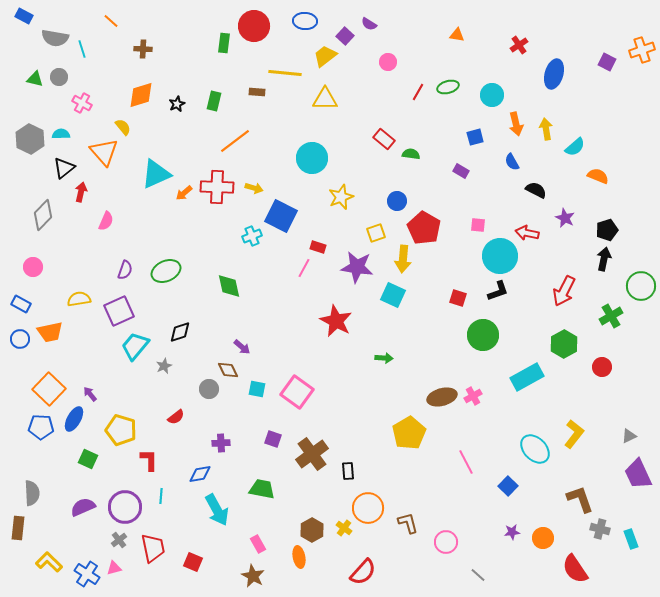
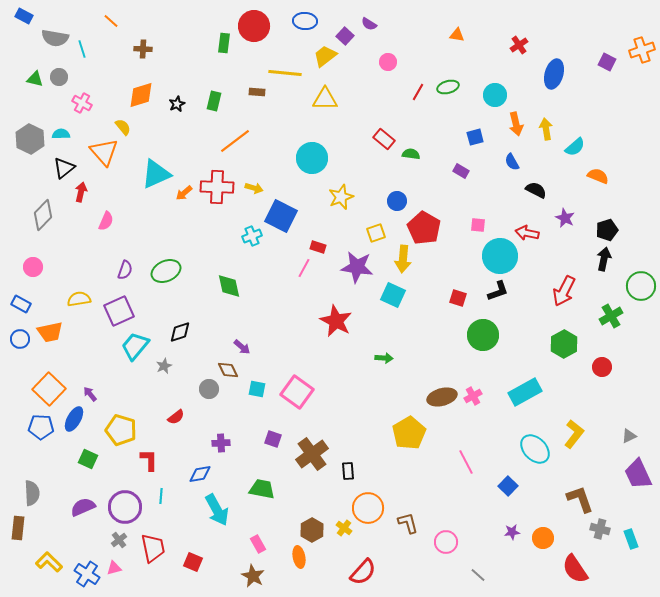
cyan circle at (492, 95): moved 3 px right
cyan rectangle at (527, 377): moved 2 px left, 15 px down
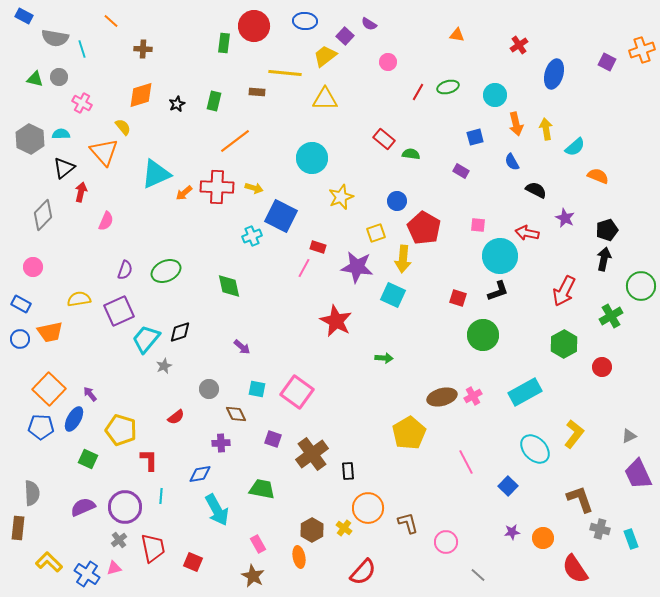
cyan trapezoid at (135, 346): moved 11 px right, 7 px up
brown diamond at (228, 370): moved 8 px right, 44 px down
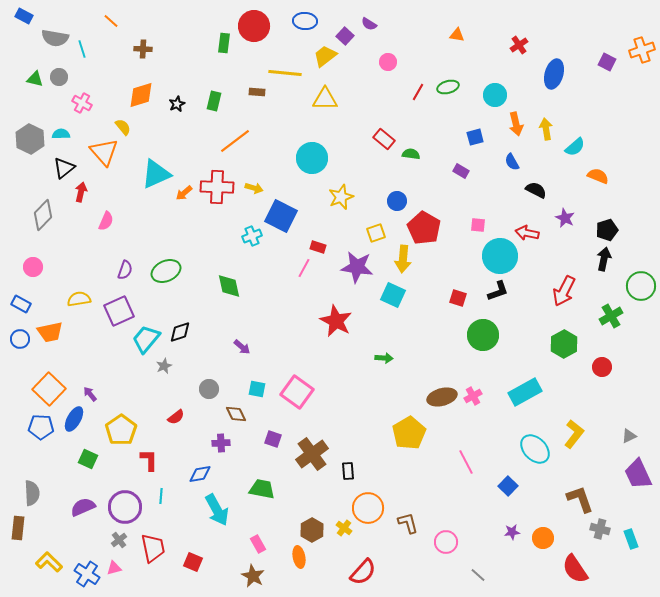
yellow pentagon at (121, 430): rotated 20 degrees clockwise
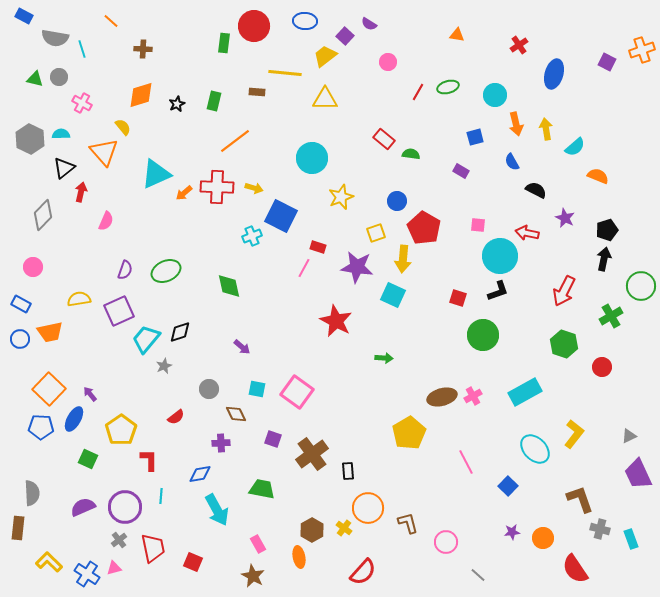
green hexagon at (564, 344): rotated 12 degrees counterclockwise
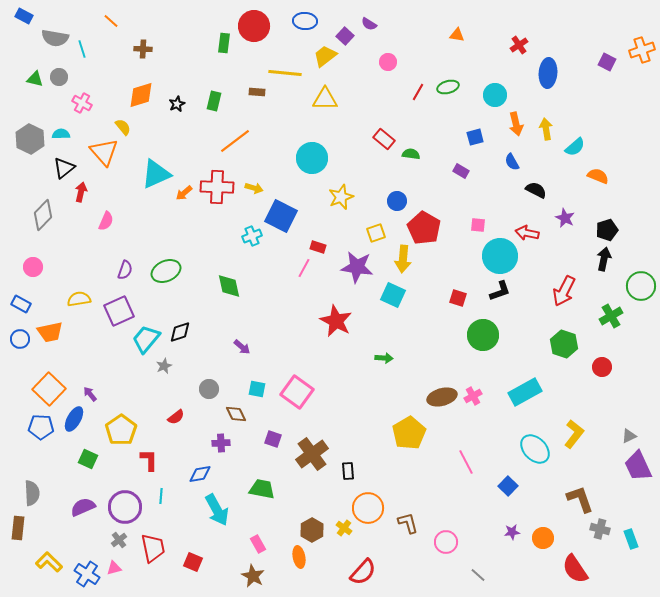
blue ellipse at (554, 74): moved 6 px left, 1 px up; rotated 12 degrees counterclockwise
black L-shape at (498, 291): moved 2 px right
purple trapezoid at (638, 474): moved 8 px up
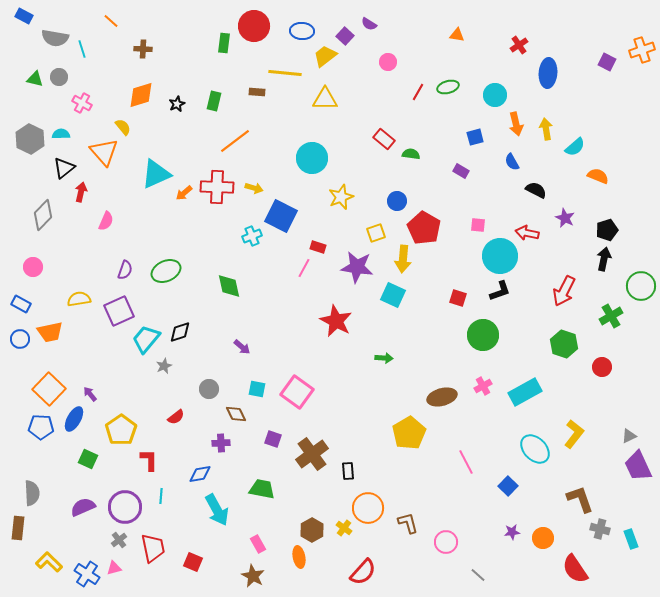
blue ellipse at (305, 21): moved 3 px left, 10 px down
pink cross at (473, 396): moved 10 px right, 10 px up
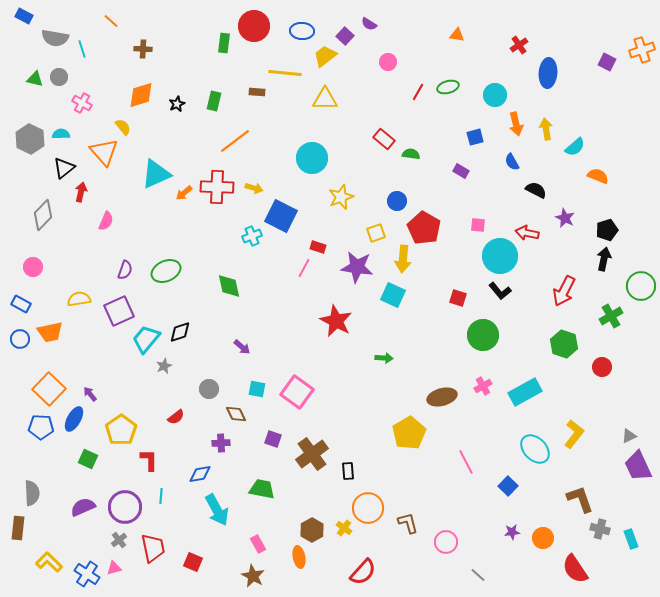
black L-shape at (500, 291): rotated 70 degrees clockwise
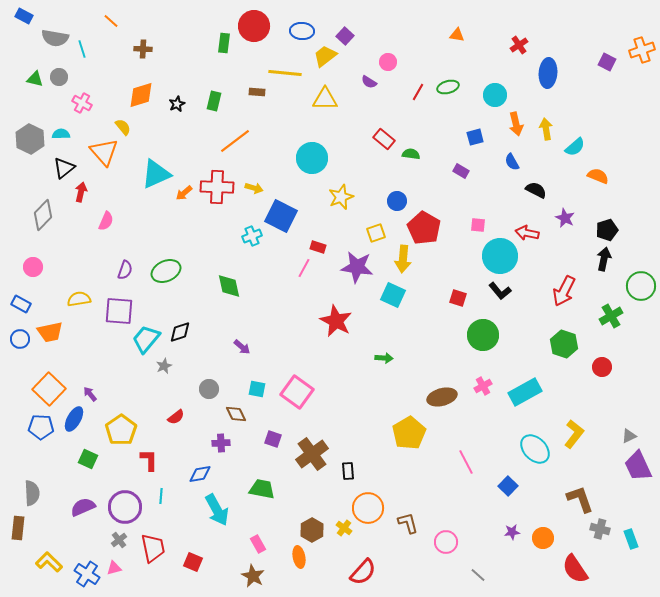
purple semicircle at (369, 24): moved 58 px down
purple square at (119, 311): rotated 28 degrees clockwise
